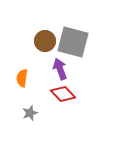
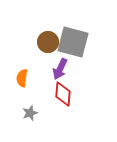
brown circle: moved 3 px right, 1 px down
purple arrow: rotated 135 degrees counterclockwise
red diamond: rotated 50 degrees clockwise
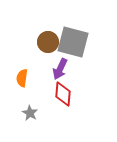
gray star: rotated 21 degrees counterclockwise
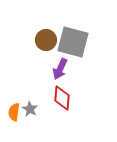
brown circle: moved 2 px left, 2 px up
orange semicircle: moved 8 px left, 34 px down
red diamond: moved 1 px left, 4 px down
gray star: moved 4 px up
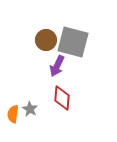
purple arrow: moved 3 px left, 3 px up
orange semicircle: moved 1 px left, 2 px down
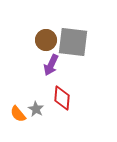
gray square: rotated 8 degrees counterclockwise
purple arrow: moved 6 px left, 1 px up
gray star: moved 6 px right
orange semicircle: moved 5 px right; rotated 48 degrees counterclockwise
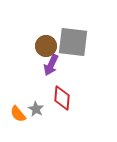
brown circle: moved 6 px down
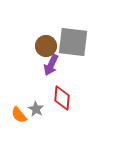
orange semicircle: moved 1 px right, 1 px down
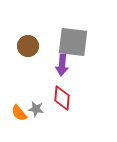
brown circle: moved 18 px left
purple arrow: moved 11 px right; rotated 20 degrees counterclockwise
gray star: rotated 21 degrees counterclockwise
orange semicircle: moved 2 px up
